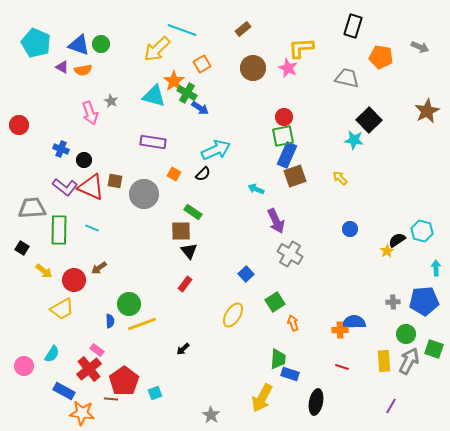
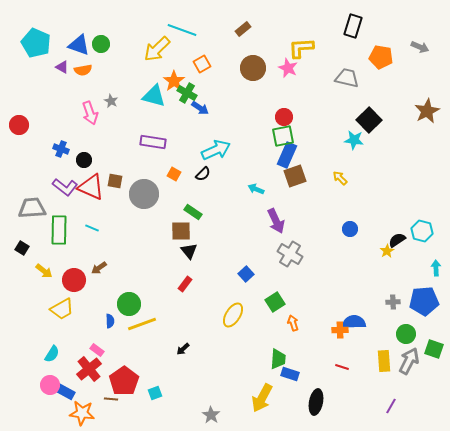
pink circle at (24, 366): moved 26 px right, 19 px down
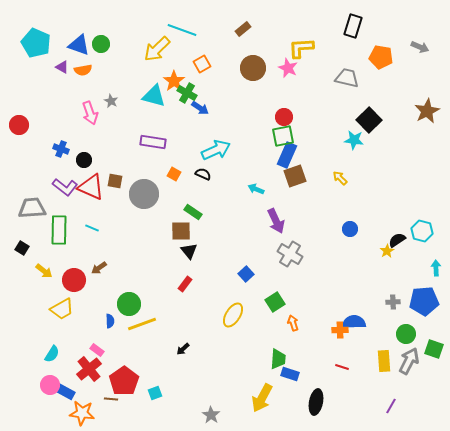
black semicircle at (203, 174): rotated 112 degrees counterclockwise
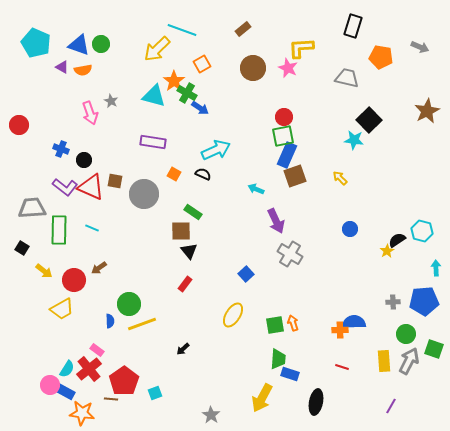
green square at (275, 302): moved 23 px down; rotated 24 degrees clockwise
cyan semicircle at (52, 354): moved 15 px right, 15 px down
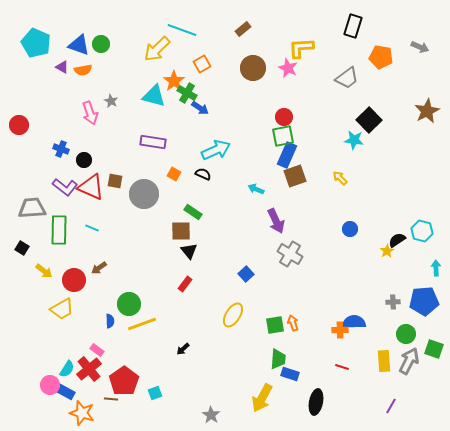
gray trapezoid at (347, 78): rotated 130 degrees clockwise
orange star at (82, 413): rotated 10 degrees clockwise
